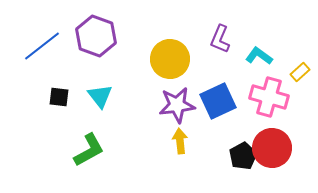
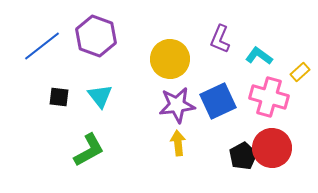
yellow arrow: moved 2 px left, 2 px down
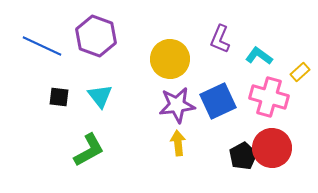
blue line: rotated 63 degrees clockwise
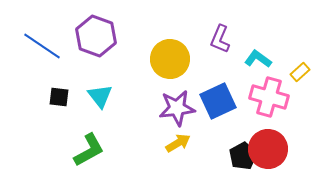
blue line: rotated 9 degrees clockwise
cyan L-shape: moved 1 px left, 3 px down
purple star: moved 3 px down
yellow arrow: rotated 65 degrees clockwise
red circle: moved 4 px left, 1 px down
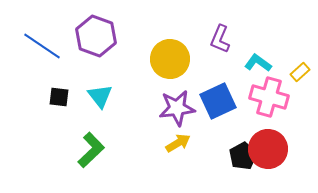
cyan L-shape: moved 4 px down
green L-shape: moved 2 px right; rotated 15 degrees counterclockwise
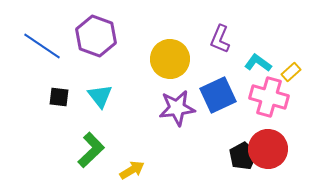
yellow rectangle: moved 9 px left
blue square: moved 6 px up
yellow arrow: moved 46 px left, 27 px down
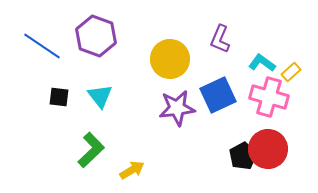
cyan L-shape: moved 4 px right
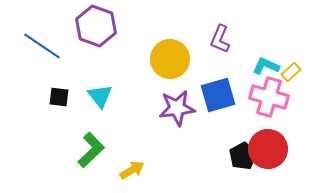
purple hexagon: moved 10 px up
cyan L-shape: moved 4 px right, 3 px down; rotated 12 degrees counterclockwise
blue square: rotated 9 degrees clockwise
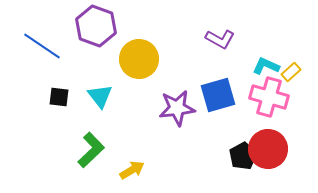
purple L-shape: rotated 84 degrees counterclockwise
yellow circle: moved 31 px left
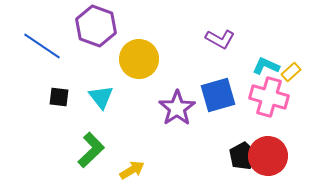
cyan triangle: moved 1 px right, 1 px down
purple star: rotated 27 degrees counterclockwise
red circle: moved 7 px down
